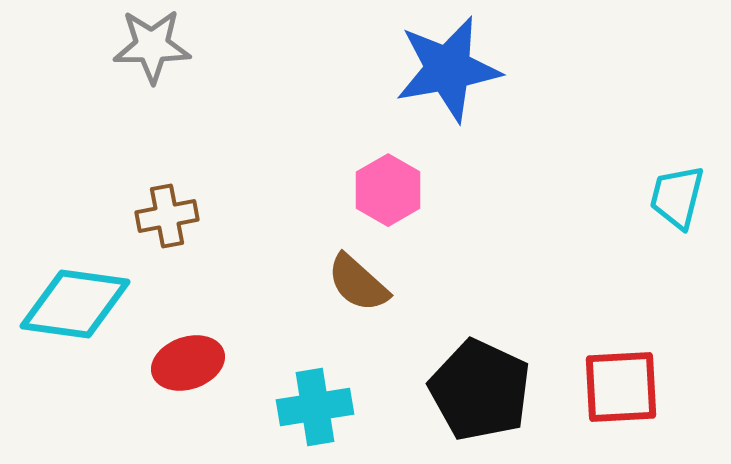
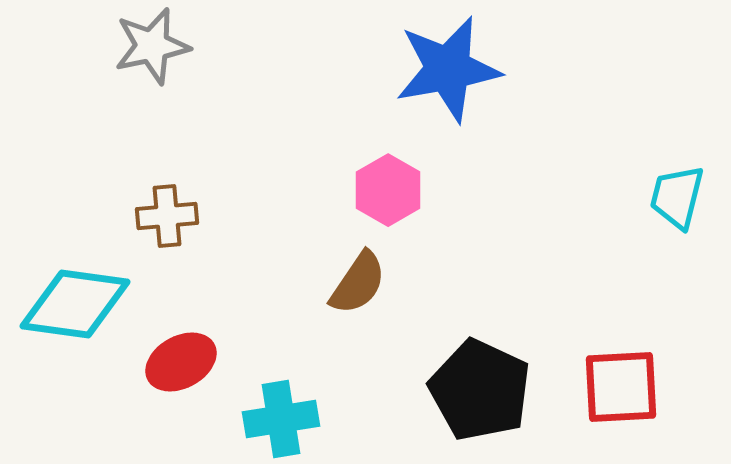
gray star: rotated 12 degrees counterclockwise
brown cross: rotated 6 degrees clockwise
brown semicircle: rotated 98 degrees counterclockwise
red ellipse: moved 7 px left, 1 px up; rotated 10 degrees counterclockwise
cyan cross: moved 34 px left, 12 px down
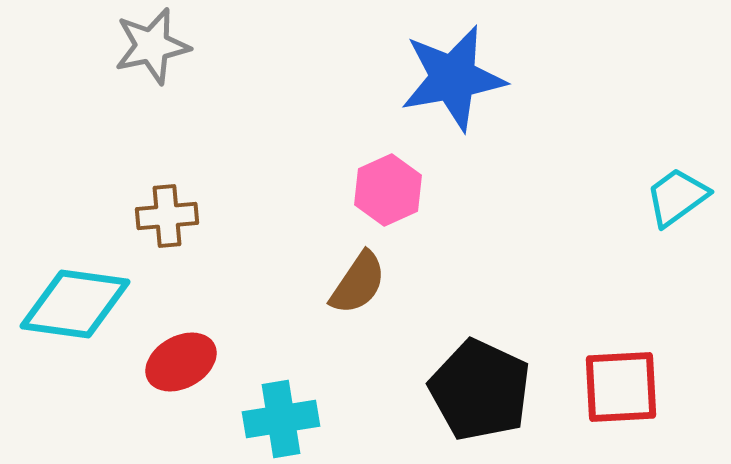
blue star: moved 5 px right, 9 px down
pink hexagon: rotated 6 degrees clockwise
cyan trapezoid: rotated 40 degrees clockwise
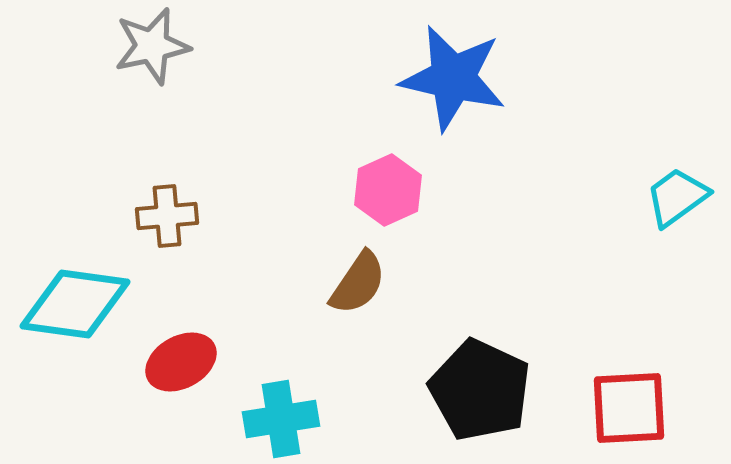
blue star: rotated 23 degrees clockwise
red square: moved 8 px right, 21 px down
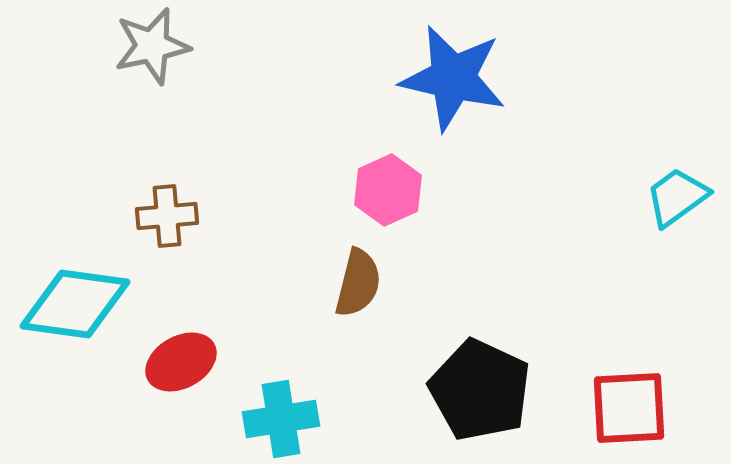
brown semicircle: rotated 20 degrees counterclockwise
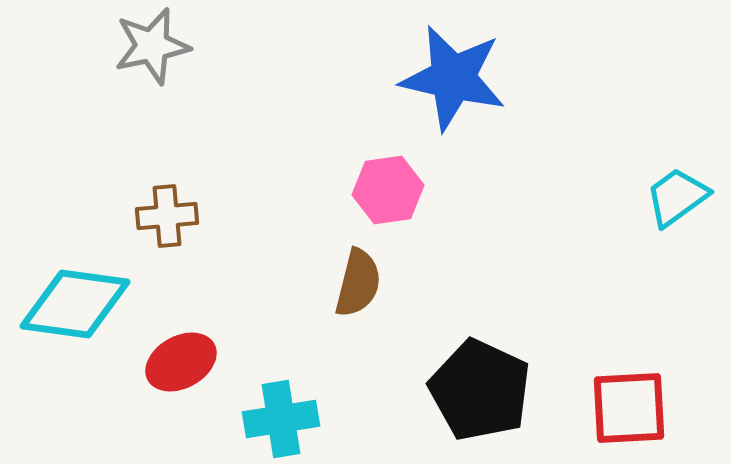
pink hexagon: rotated 16 degrees clockwise
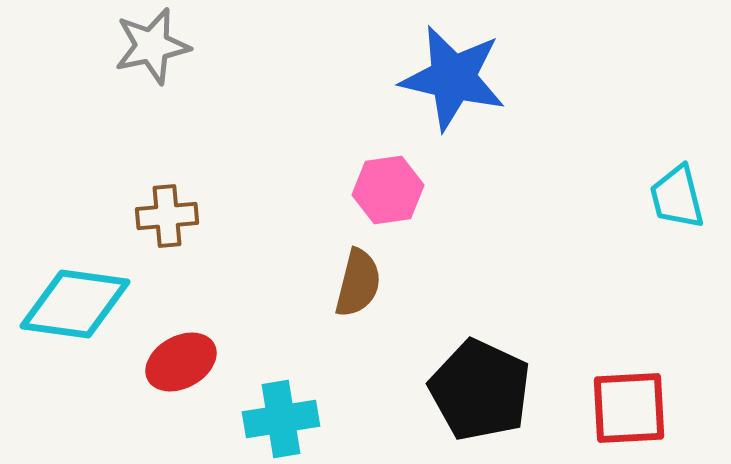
cyan trapezoid: rotated 68 degrees counterclockwise
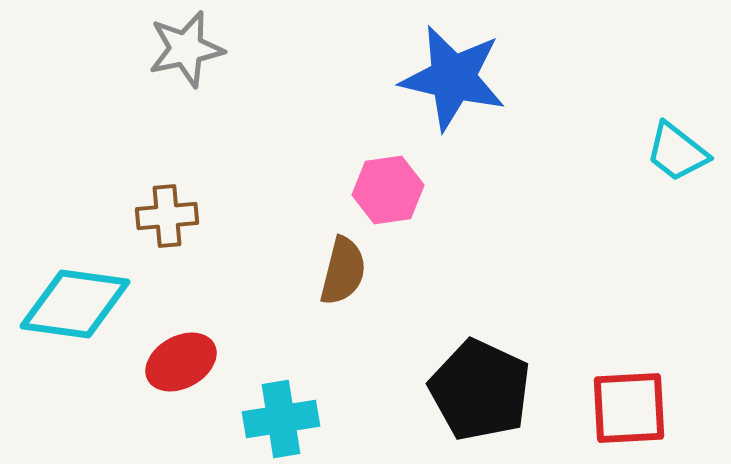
gray star: moved 34 px right, 3 px down
cyan trapezoid: moved 45 px up; rotated 38 degrees counterclockwise
brown semicircle: moved 15 px left, 12 px up
